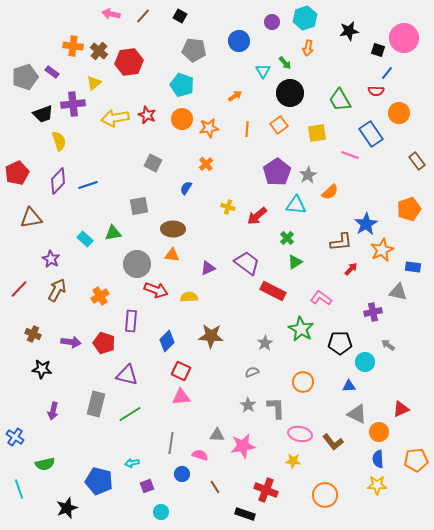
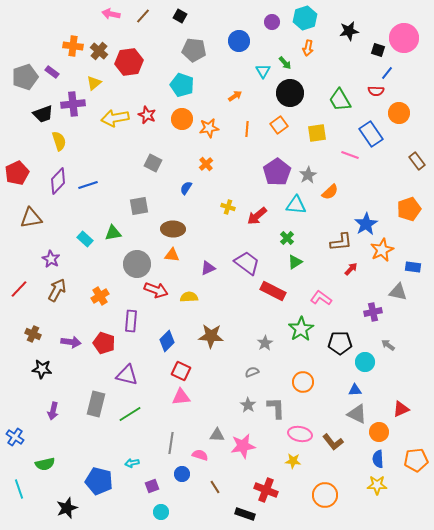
green star at (301, 329): rotated 10 degrees clockwise
blue triangle at (349, 386): moved 6 px right, 4 px down
purple square at (147, 486): moved 5 px right
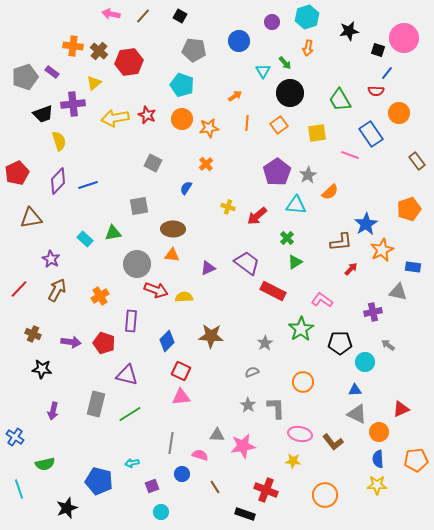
cyan hexagon at (305, 18): moved 2 px right, 1 px up
orange line at (247, 129): moved 6 px up
yellow semicircle at (189, 297): moved 5 px left
pink L-shape at (321, 298): moved 1 px right, 2 px down
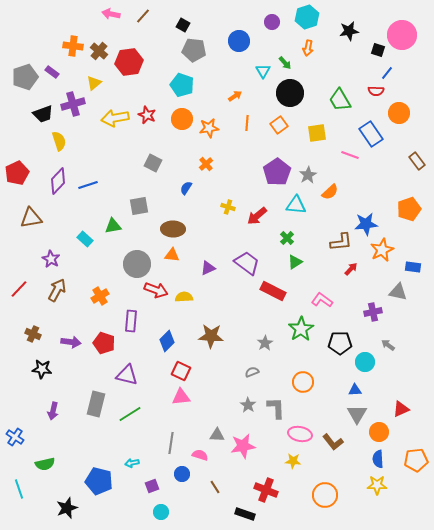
black square at (180, 16): moved 3 px right, 9 px down
pink circle at (404, 38): moved 2 px left, 3 px up
purple cross at (73, 104): rotated 10 degrees counterclockwise
blue star at (366, 224): rotated 25 degrees clockwise
green triangle at (113, 233): moved 7 px up
gray triangle at (357, 414): rotated 35 degrees clockwise
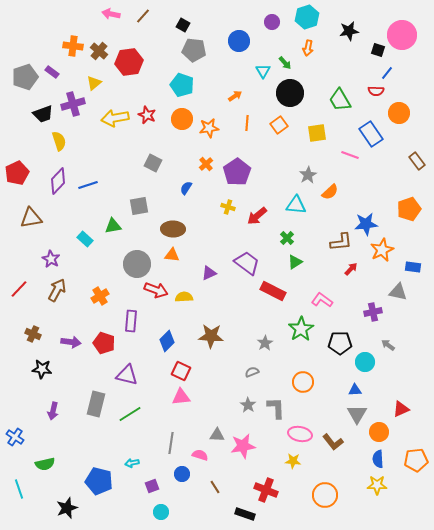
purple pentagon at (277, 172): moved 40 px left
purple triangle at (208, 268): moved 1 px right, 5 px down
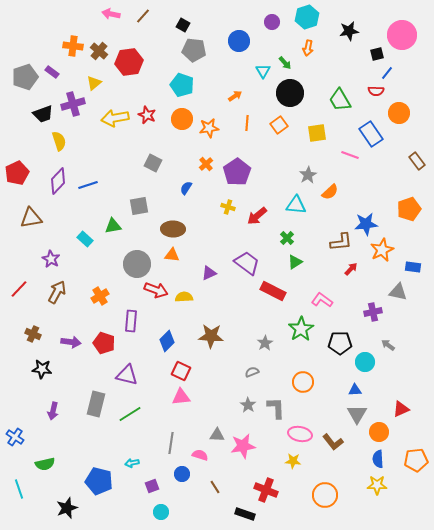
black square at (378, 50): moved 1 px left, 4 px down; rotated 32 degrees counterclockwise
brown arrow at (57, 290): moved 2 px down
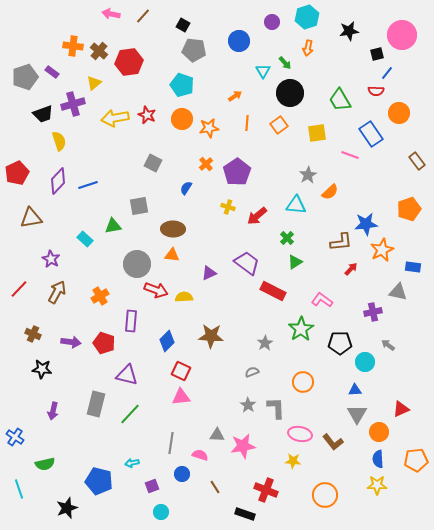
green line at (130, 414): rotated 15 degrees counterclockwise
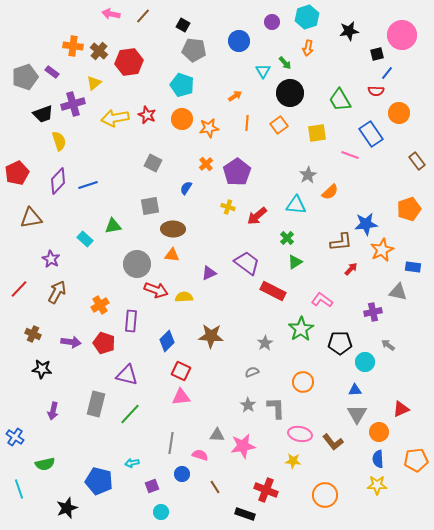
gray square at (139, 206): moved 11 px right
orange cross at (100, 296): moved 9 px down
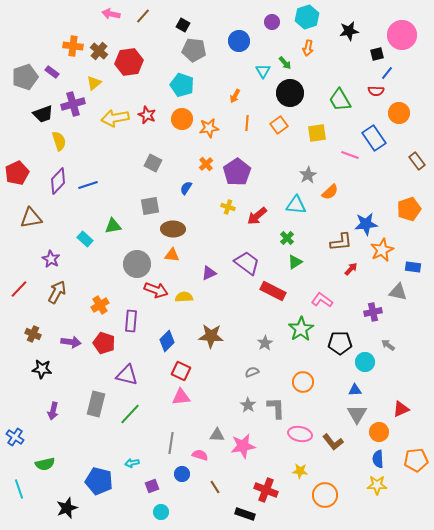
orange arrow at (235, 96): rotated 152 degrees clockwise
blue rectangle at (371, 134): moved 3 px right, 4 px down
yellow star at (293, 461): moved 7 px right, 10 px down
